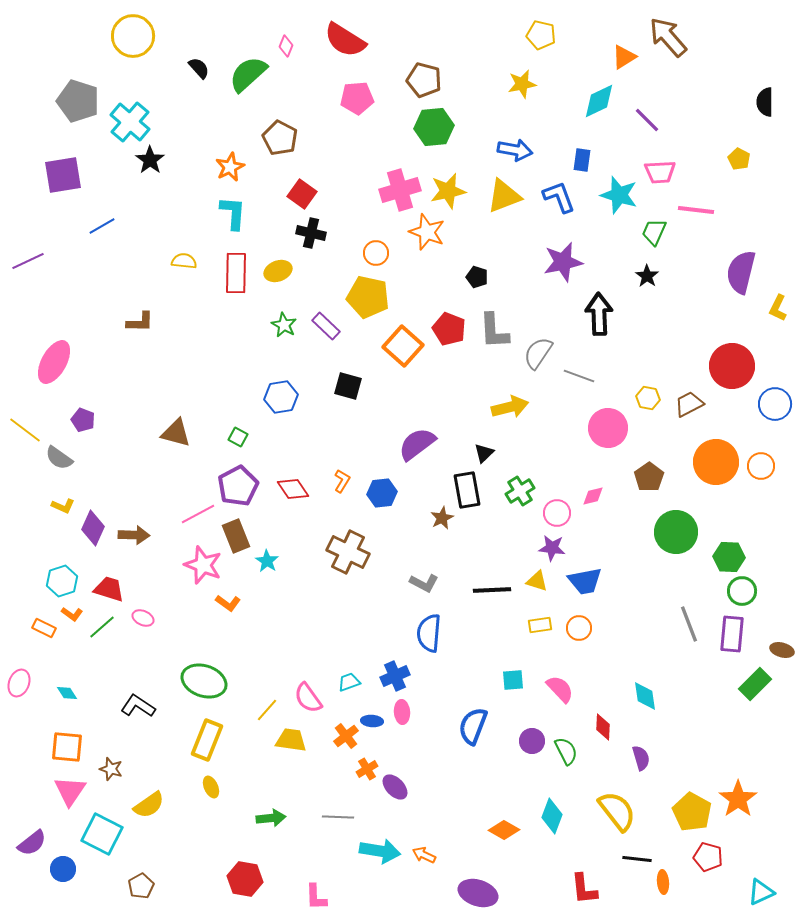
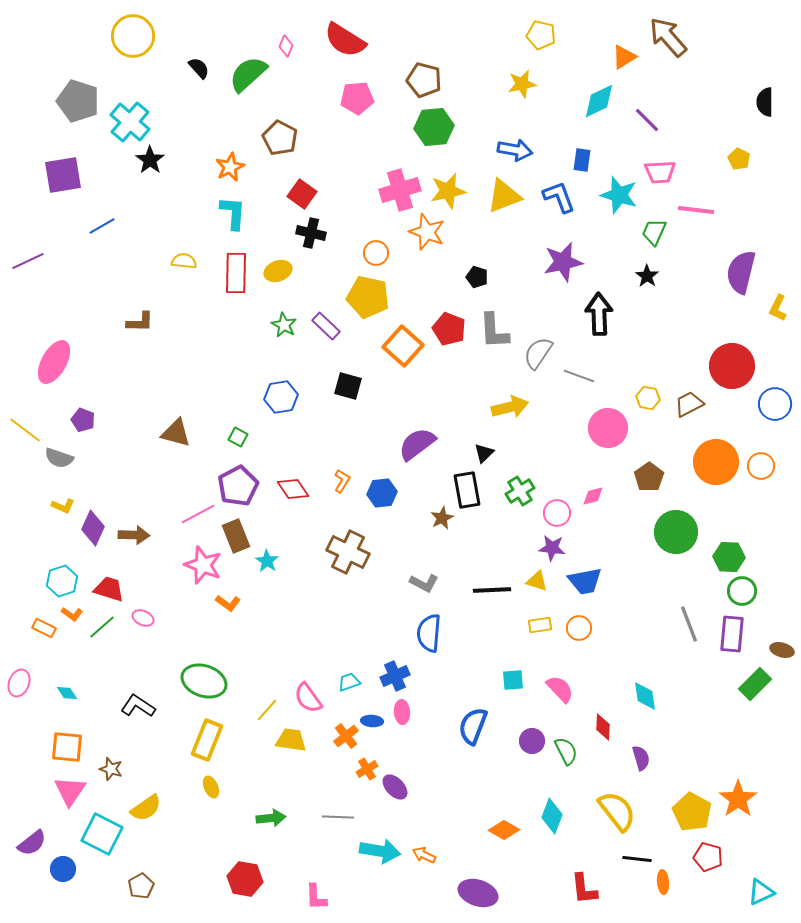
gray semicircle at (59, 458): rotated 16 degrees counterclockwise
yellow semicircle at (149, 805): moved 3 px left, 3 px down
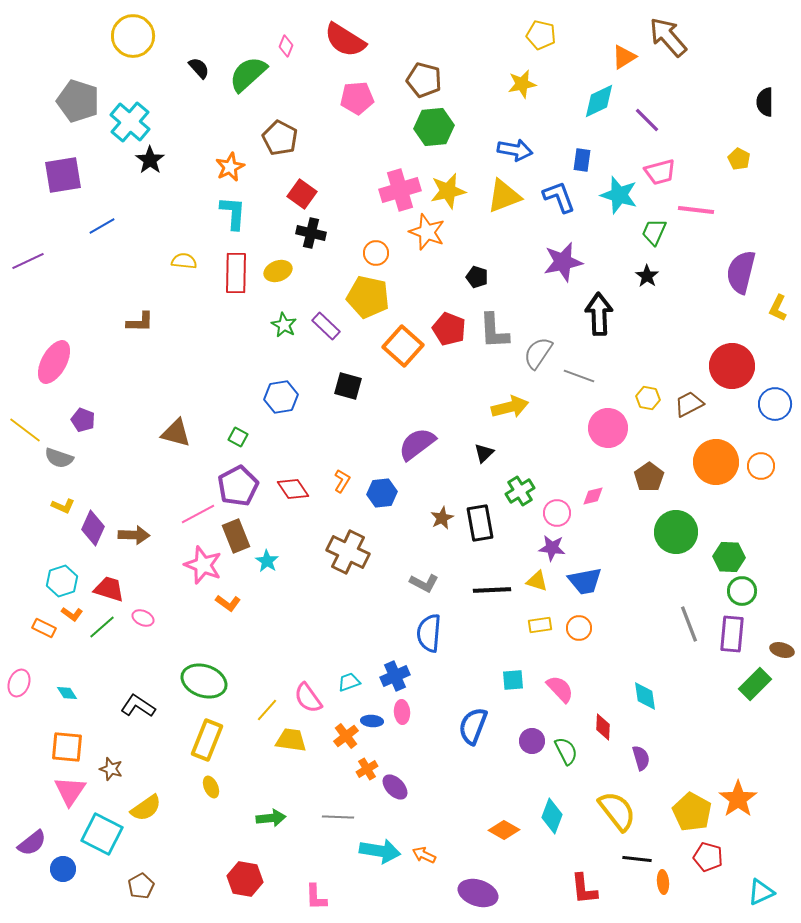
pink trapezoid at (660, 172): rotated 12 degrees counterclockwise
black rectangle at (467, 490): moved 13 px right, 33 px down
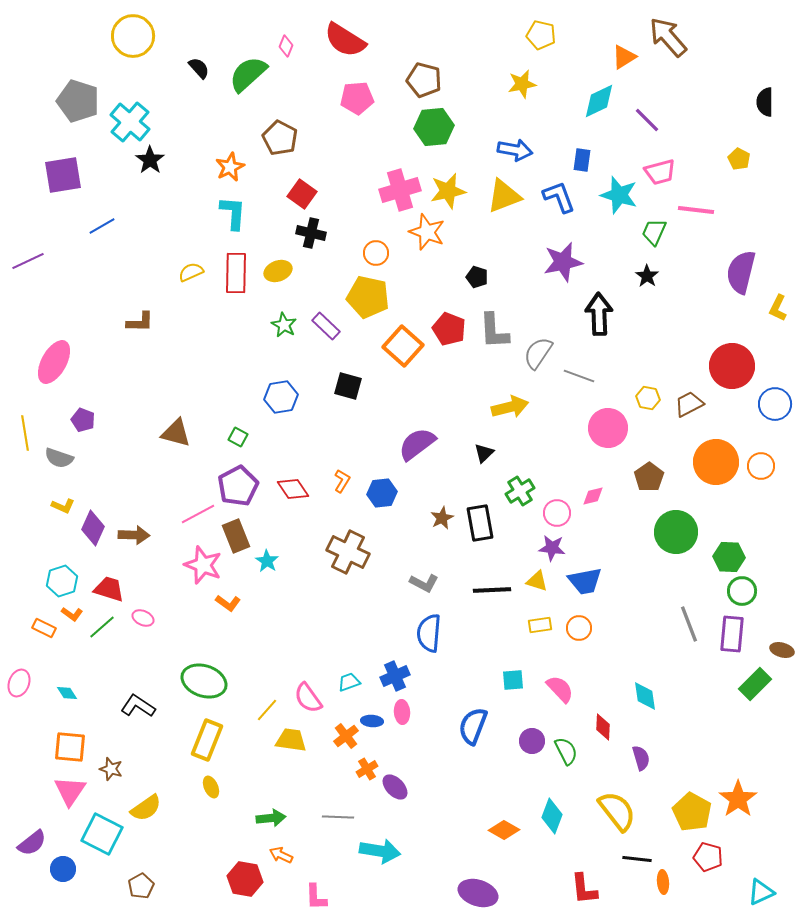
yellow semicircle at (184, 261): moved 7 px right, 11 px down; rotated 30 degrees counterclockwise
yellow line at (25, 430): moved 3 px down; rotated 44 degrees clockwise
orange square at (67, 747): moved 3 px right
orange arrow at (424, 855): moved 143 px left
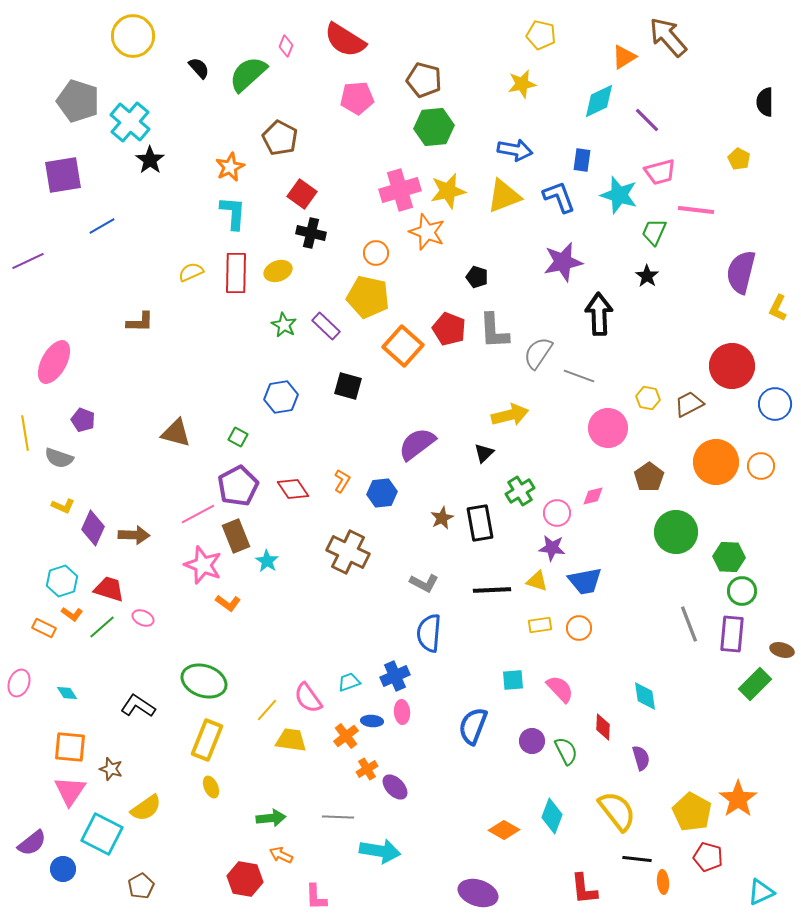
yellow arrow at (510, 407): moved 8 px down
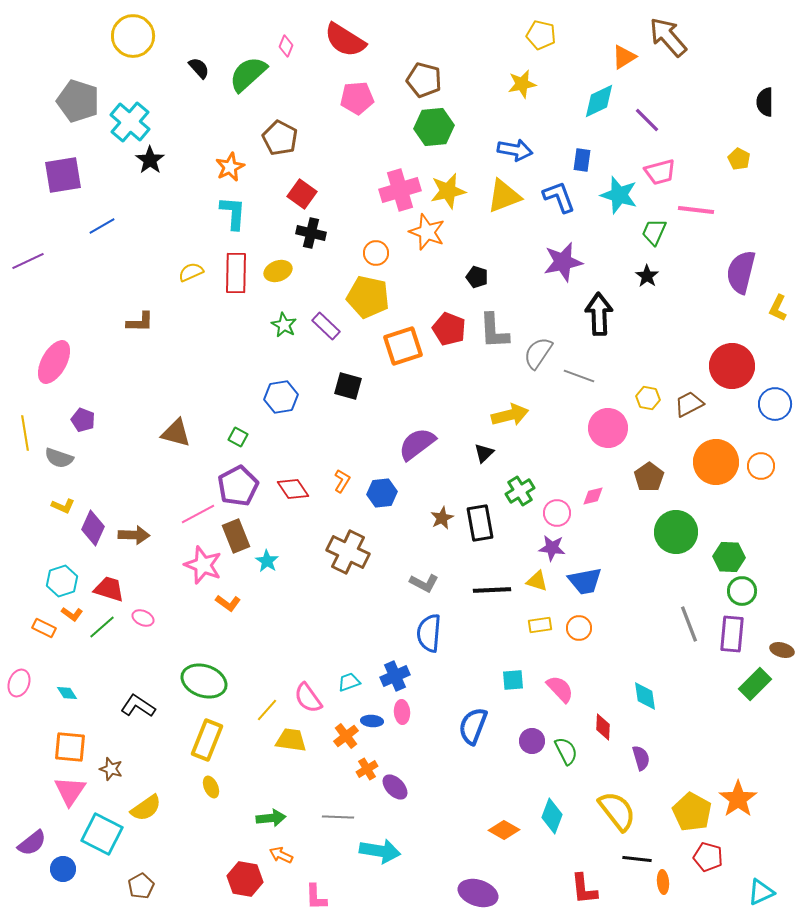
orange square at (403, 346): rotated 30 degrees clockwise
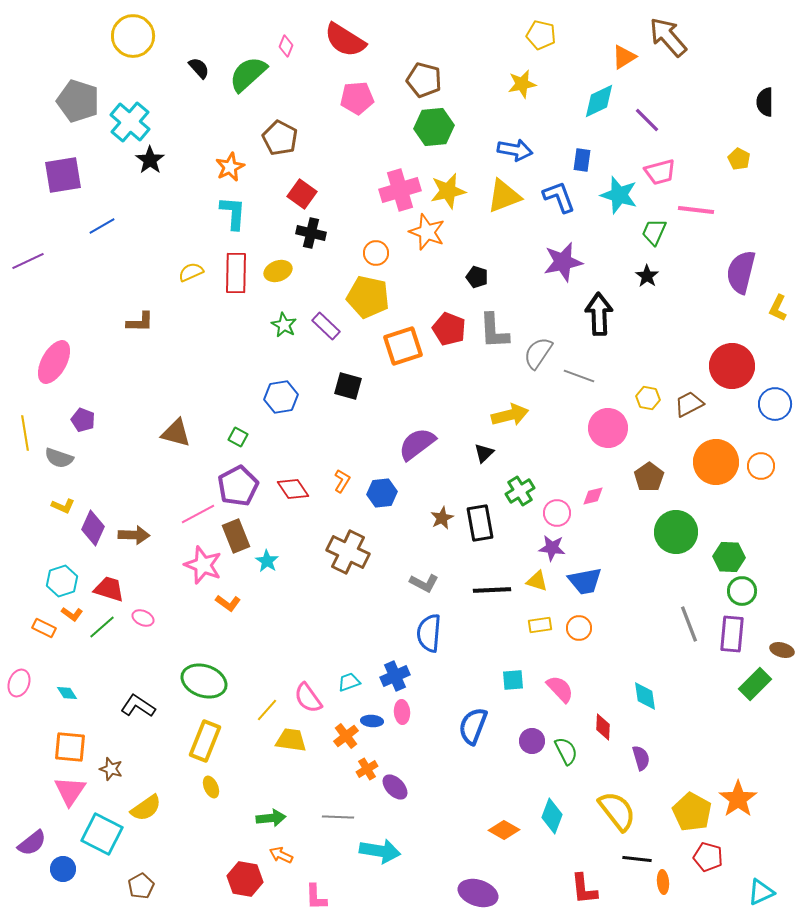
yellow rectangle at (207, 740): moved 2 px left, 1 px down
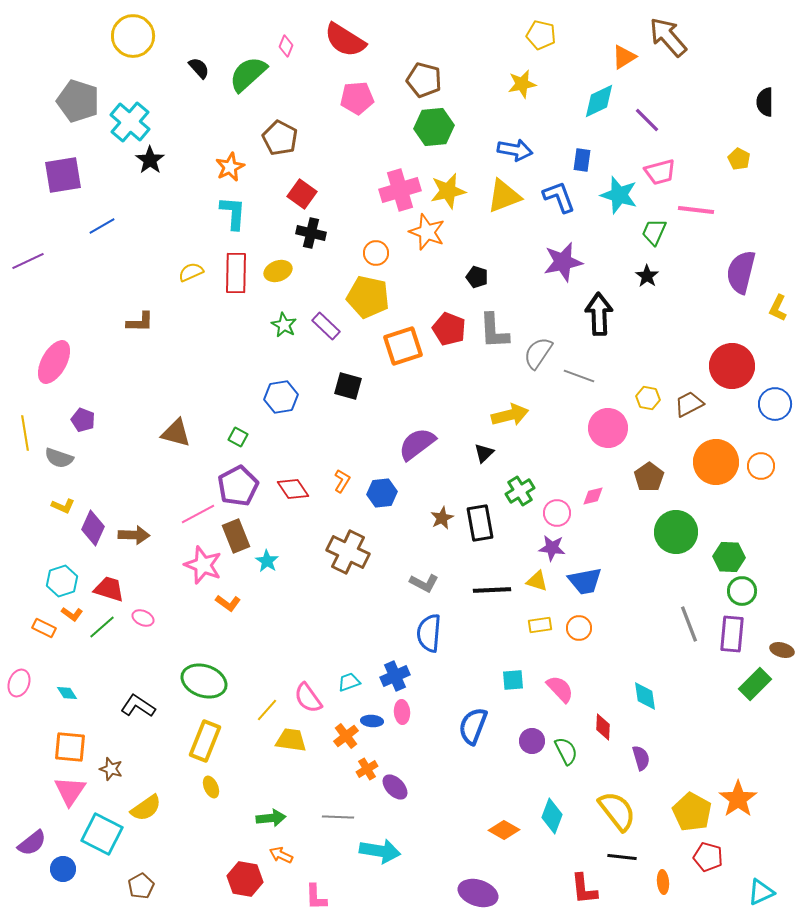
black line at (637, 859): moved 15 px left, 2 px up
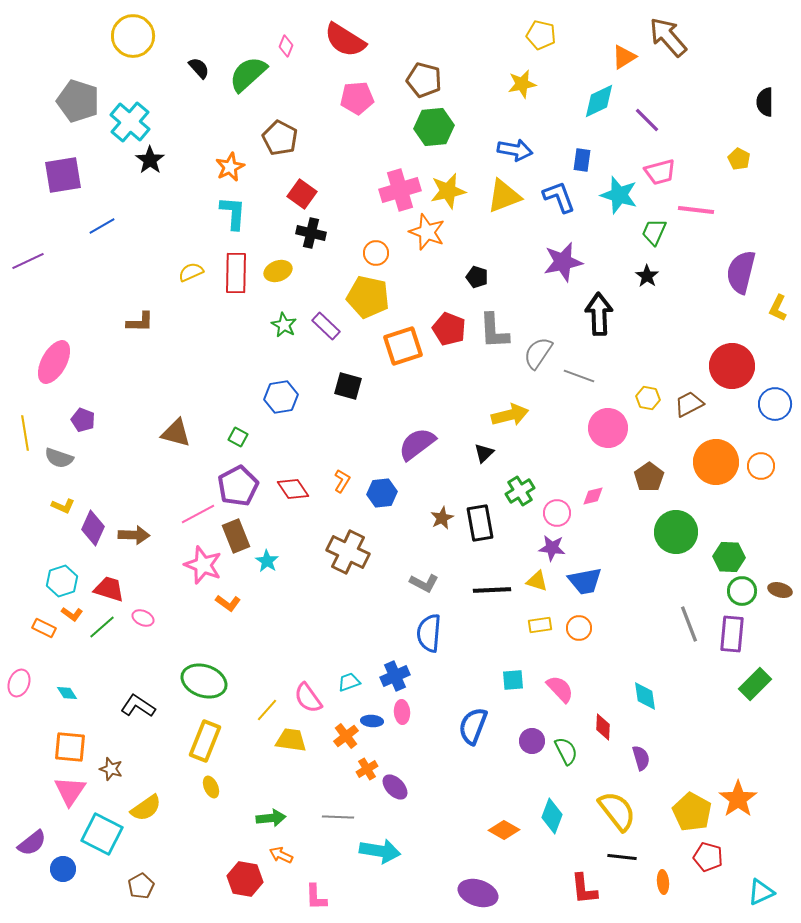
brown ellipse at (782, 650): moved 2 px left, 60 px up
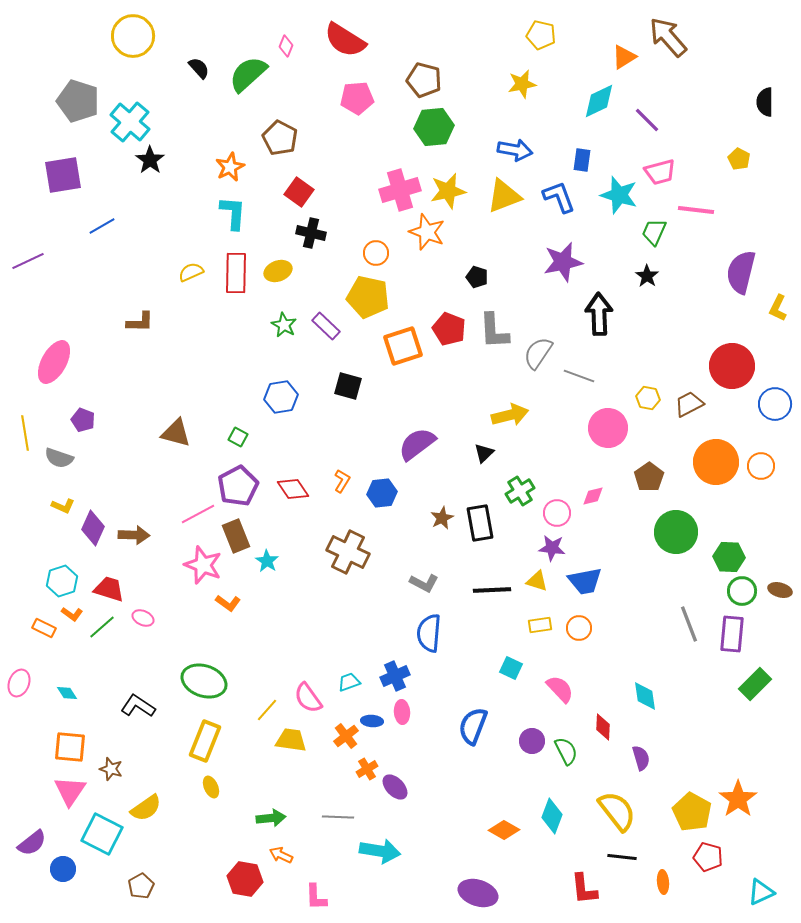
red square at (302, 194): moved 3 px left, 2 px up
cyan square at (513, 680): moved 2 px left, 12 px up; rotated 30 degrees clockwise
